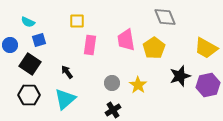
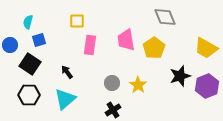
cyan semicircle: rotated 80 degrees clockwise
purple hexagon: moved 1 px left, 1 px down; rotated 10 degrees counterclockwise
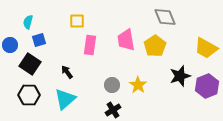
yellow pentagon: moved 1 px right, 2 px up
gray circle: moved 2 px down
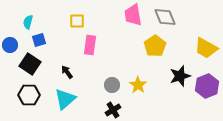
pink trapezoid: moved 7 px right, 25 px up
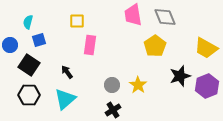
black square: moved 1 px left, 1 px down
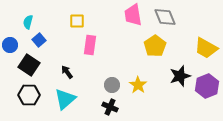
blue square: rotated 24 degrees counterclockwise
black cross: moved 3 px left, 3 px up; rotated 35 degrees counterclockwise
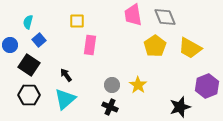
yellow trapezoid: moved 16 px left
black arrow: moved 1 px left, 3 px down
black star: moved 31 px down
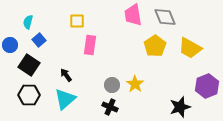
yellow star: moved 3 px left, 1 px up
